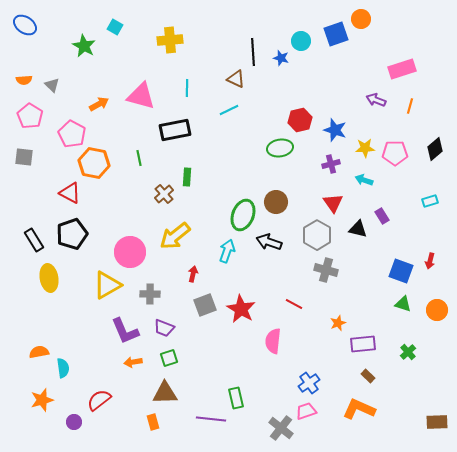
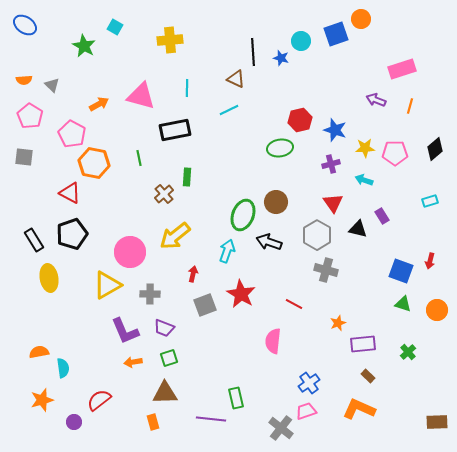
red star at (241, 309): moved 15 px up
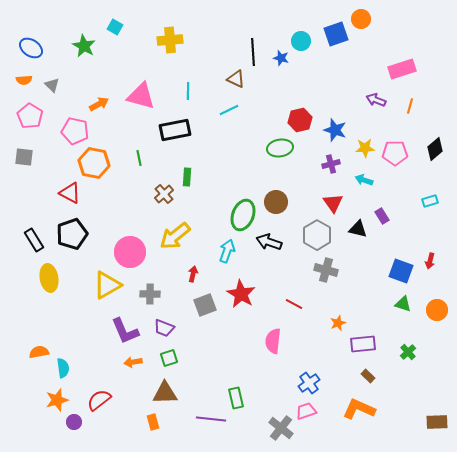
blue ellipse at (25, 25): moved 6 px right, 23 px down
cyan line at (187, 88): moved 1 px right, 3 px down
pink pentagon at (72, 134): moved 3 px right, 3 px up; rotated 16 degrees counterclockwise
orange star at (42, 400): moved 15 px right
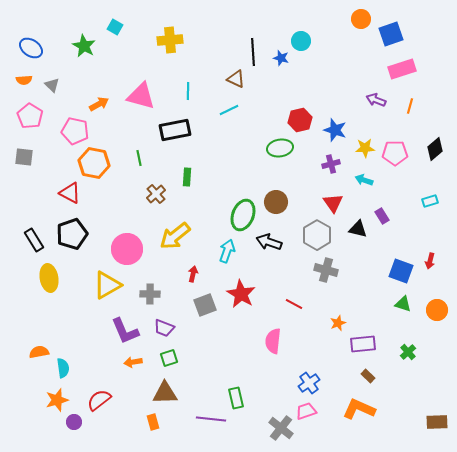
blue square at (336, 34): moved 55 px right
brown cross at (164, 194): moved 8 px left
pink circle at (130, 252): moved 3 px left, 3 px up
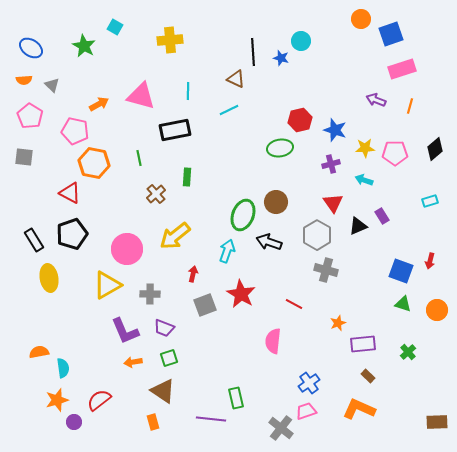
black triangle at (358, 229): moved 3 px up; rotated 36 degrees counterclockwise
brown triangle at (165, 393): moved 2 px left, 2 px up; rotated 36 degrees clockwise
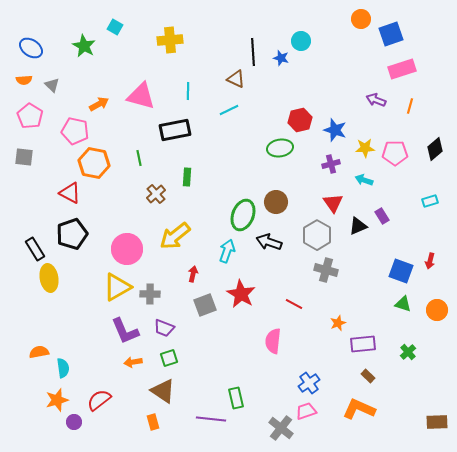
black rectangle at (34, 240): moved 1 px right, 9 px down
yellow triangle at (107, 285): moved 10 px right, 2 px down
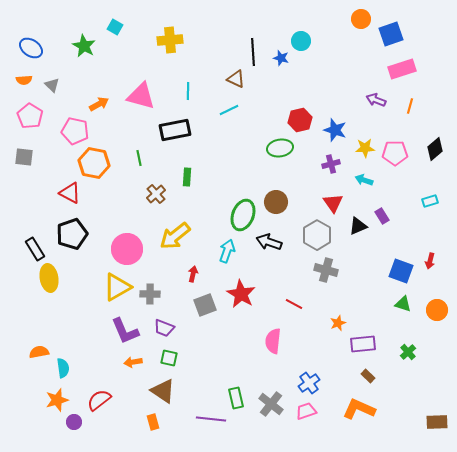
green square at (169, 358): rotated 30 degrees clockwise
gray cross at (281, 428): moved 10 px left, 24 px up
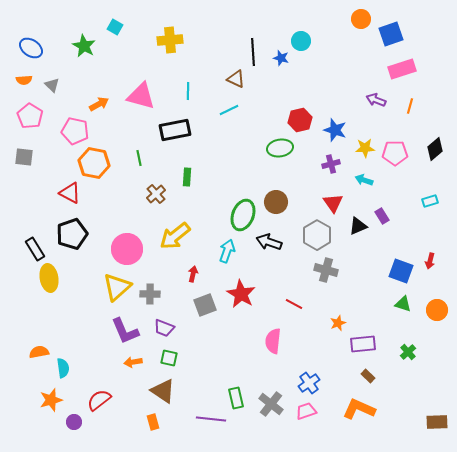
yellow triangle at (117, 287): rotated 12 degrees counterclockwise
orange star at (57, 400): moved 6 px left
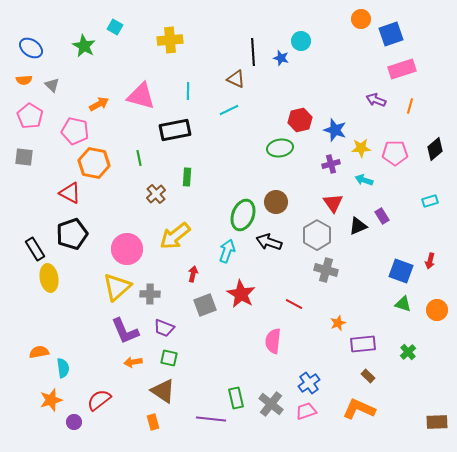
yellow star at (365, 148): moved 4 px left
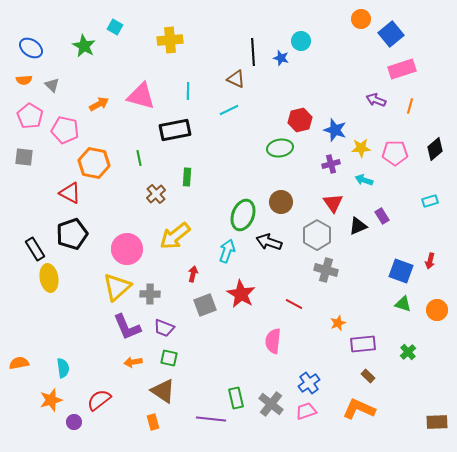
blue square at (391, 34): rotated 20 degrees counterclockwise
pink pentagon at (75, 131): moved 10 px left, 1 px up
brown circle at (276, 202): moved 5 px right
purple L-shape at (125, 331): moved 2 px right, 4 px up
orange semicircle at (39, 352): moved 20 px left, 11 px down
